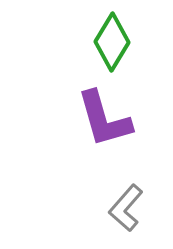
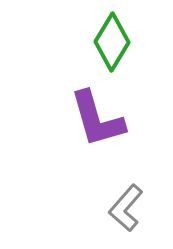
purple L-shape: moved 7 px left
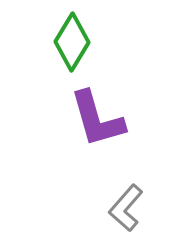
green diamond: moved 40 px left
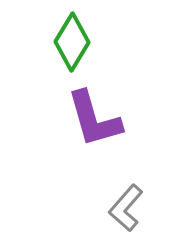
purple L-shape: moved 3 px left
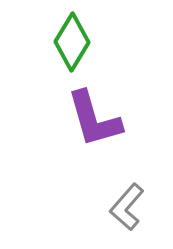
gray L-shape: moved 1 px right, 1 px up
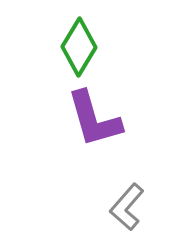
green diamond: moved 7 px right, 5 px down
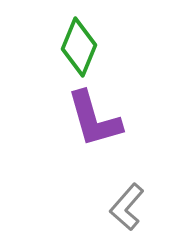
green diamond: rotated 8 degrees counterclockwise
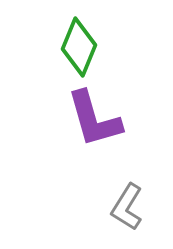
gray L-shape: rotated 9 degrees counterclockwise
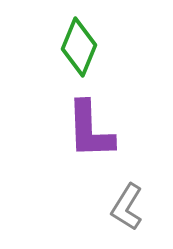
purple L-shape: moved 4 px left, 11 px down; rotated 14 degrees clockwise
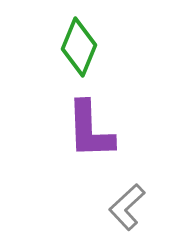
gray L-shape: rotated 15 degrees clockwise
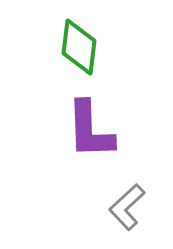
green diamond: rotated 16 degrees counterclockwise
